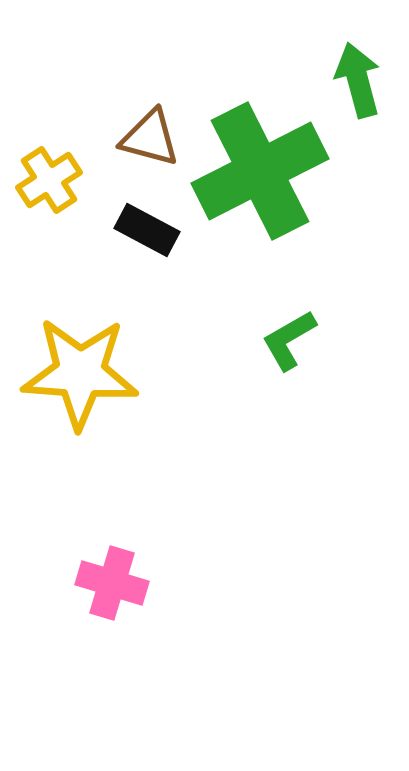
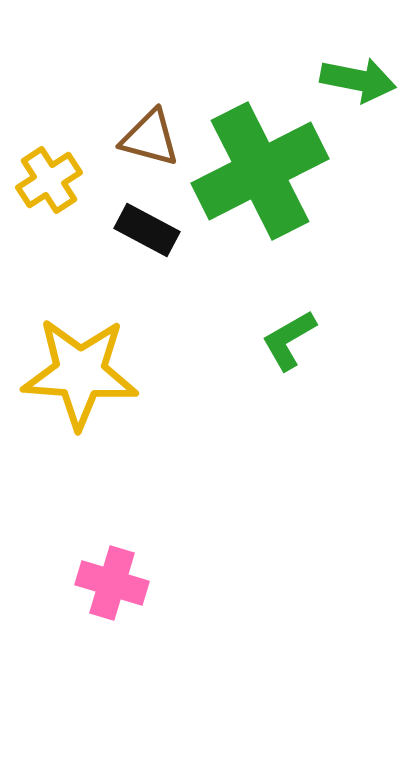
green arrow: rotated 116 degrees clockwise
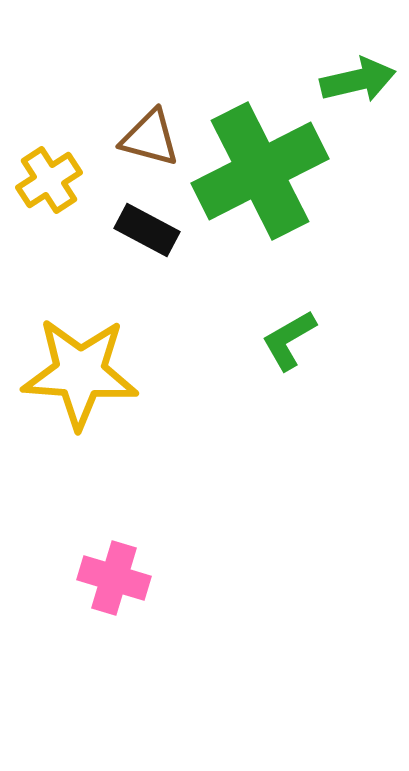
green arrow: rotated 24 degrees counterclockwise
pink cross: moved 2 px right, 5 px up
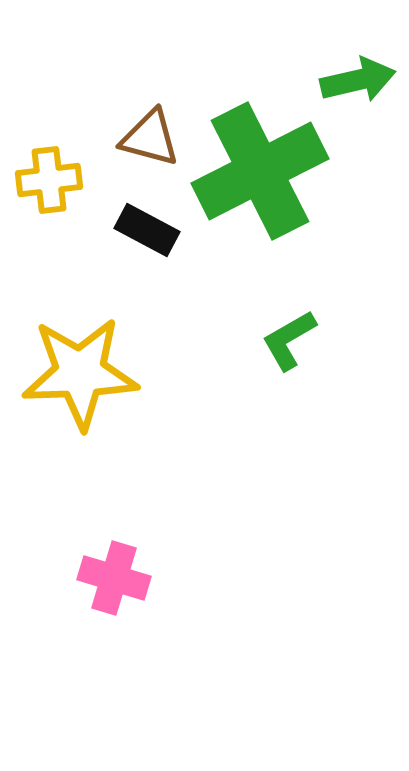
yellow cross: rotated 26 degrees clockwise
yellow star: rotated 6 degrees counterclockwise
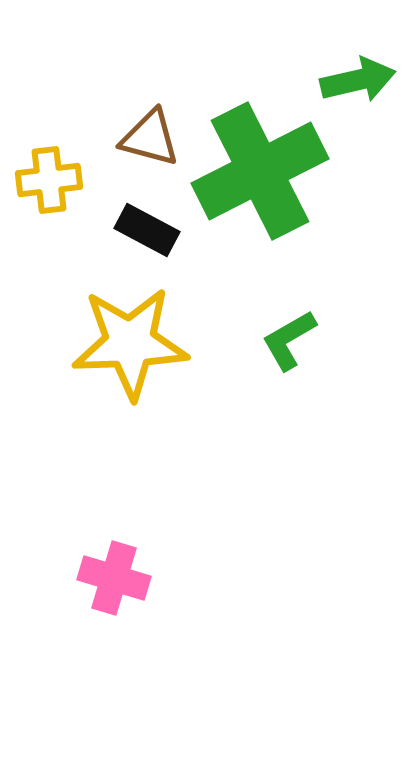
yellow star: moved 50 px right, 30 px up
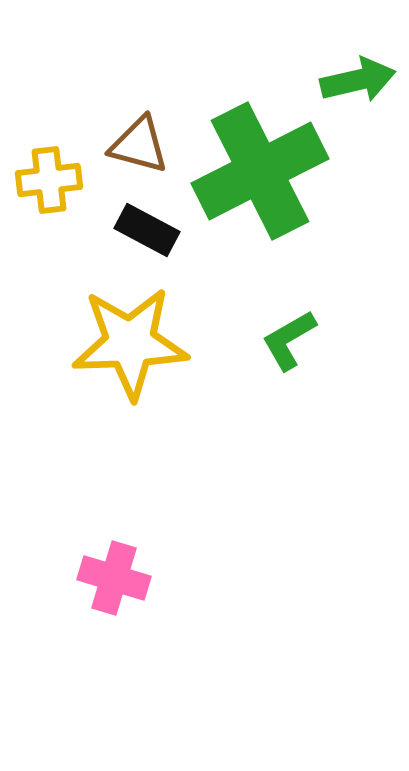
brown triangle: moved 11 px left, 7 px down
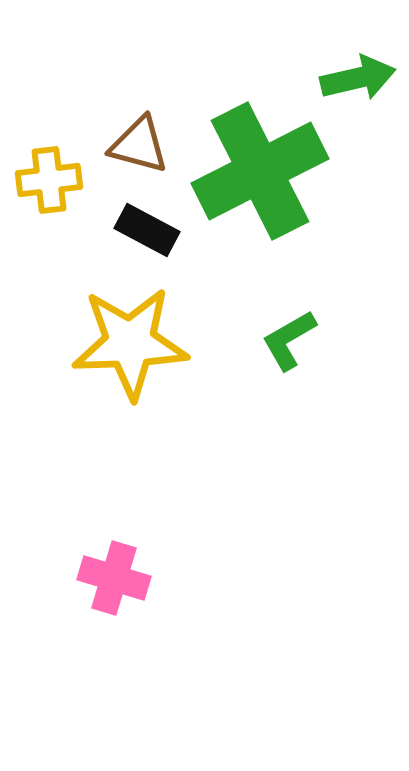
green arrow: moved 2 px up
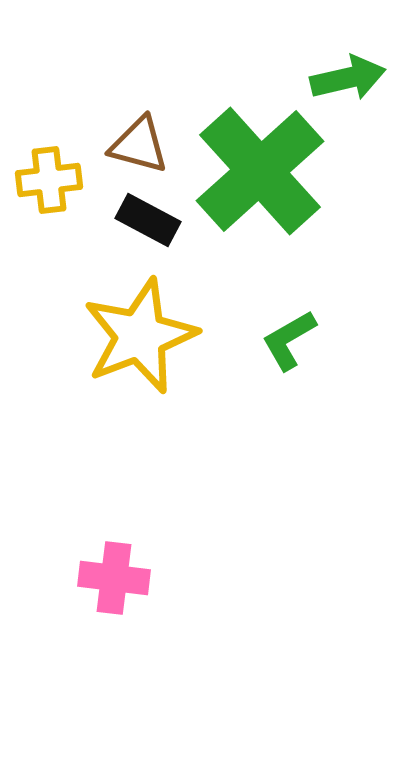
green arrow: moved 10 px left
green cross: rotated 15 degrees counterclockwise
black rectangle: moved 1 px right, 10 px up
yellow star: moved 10 px right, 7 px up; rotated 19 degrees counterclockwise
pink cross: rotated 10 degrees counterclockwise
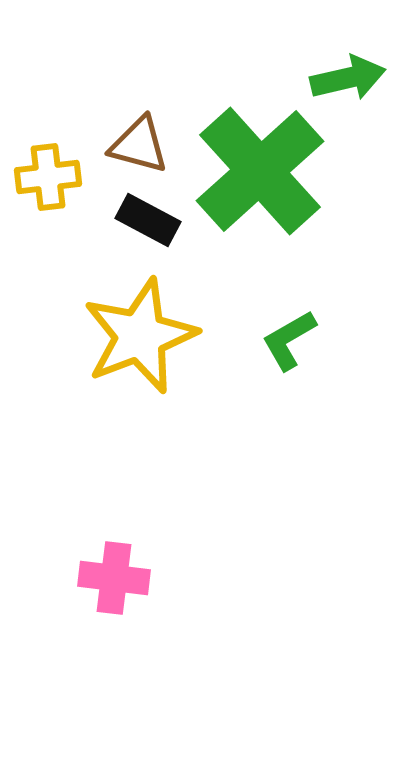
yellow cross: moved 1 px left, 3 px up
